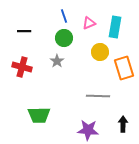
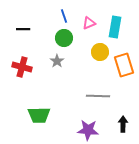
black line: moved 1 px left, 2 px up
orange rectangle: moved 3 px up
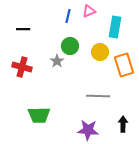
blue line: moved 4 px right; rotated 32 degrees clockwise
pink triangle: moved 12 px up
green circle: moved 6 px right, 8 px down
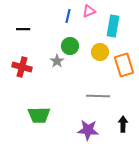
cyan rectangle: moved 2 px left, 1 px up
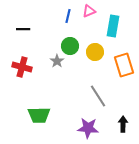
yellow circle: moved 5 px left
gray line: rotated 55 degrees clockwise
purple star: moved 2 px up
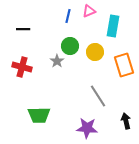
black arrow: moved 3 px right, 3 px up; rotated 14 degrees counterclockwise
purple star: moved 1 px left
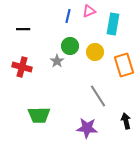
cyan rectangle: moved 2 px up
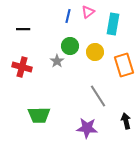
pink triangle: moved 1 px left, 1 px down; rotated 16 degrees counterclockwise
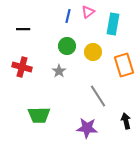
green circle: moved 3 px left
yellow circle: moved 2 px left
gray star: moved 2 px right, 10 px down
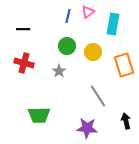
red cross: moved 2 px right, 4 px up
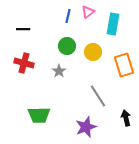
black arrow: moved 3 px up
purple star: moved 1 px left, 1 px up; rotated 25 degrees counterclockwise
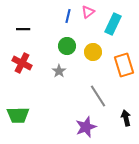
cyan rectangle: rotated 15 degrees clockwise
red cross: moved 2 px left; rotated 12 degrees clockwise
green trapezoid: moved 21 px left
